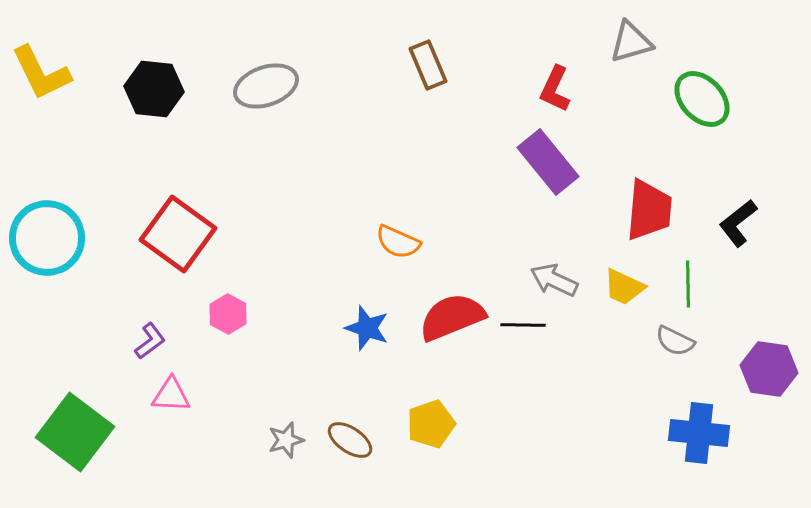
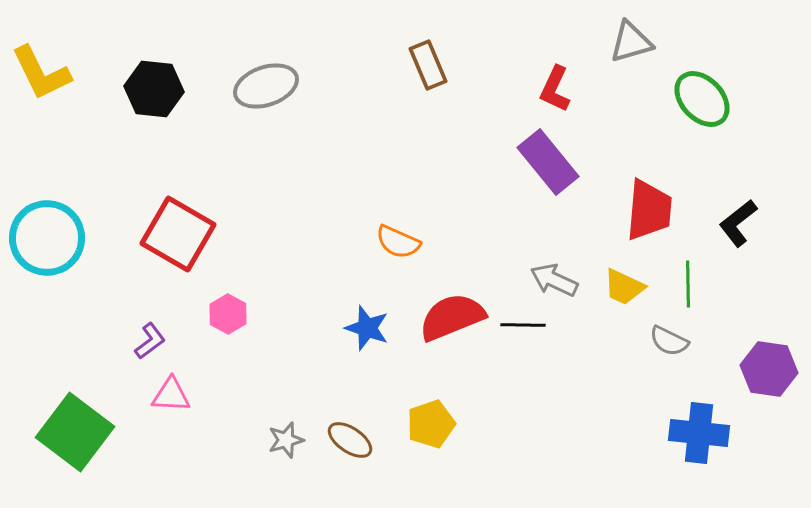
red square: rotated 6 degrees counterclockwise
gray semicircle: moved 6 px left
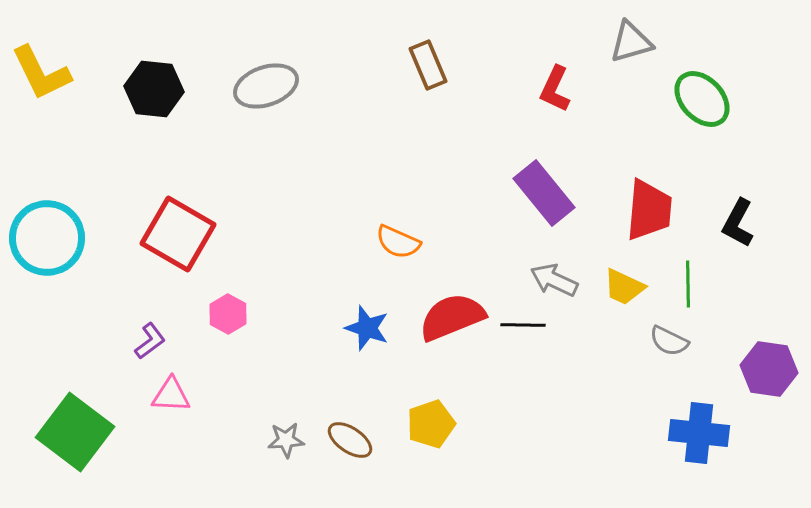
purple rectangle: moved 4 px left, 31 px down
black L-shape: rotated 24 degrees counterclockwise
gray star: rotated 12 degrees clockwise
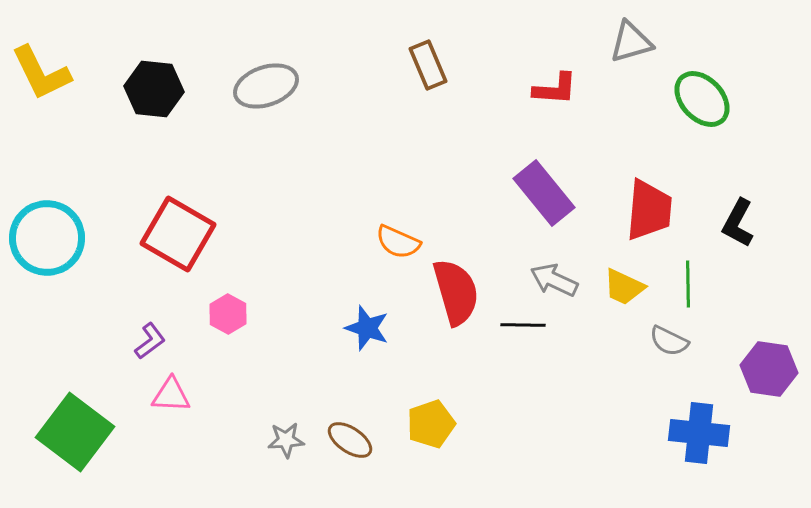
red L-shape: rotated 111 degrees counterclockwise
red semicircle: moved 4 px right, 25 px up; rotated 96 degrees clockwise
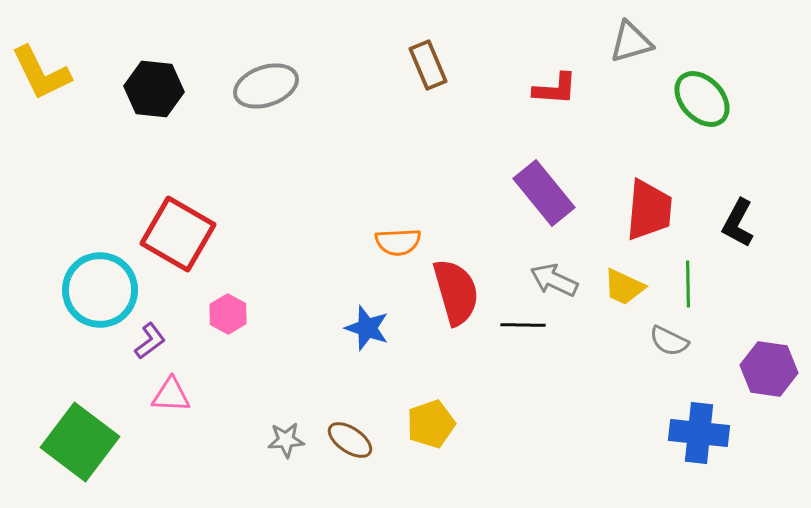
cyan circle: moved 53 px right, 52 px down
orange semicircle: rotated 27 degrees counterclockwise
green square: moved 5 px right, 10 px down
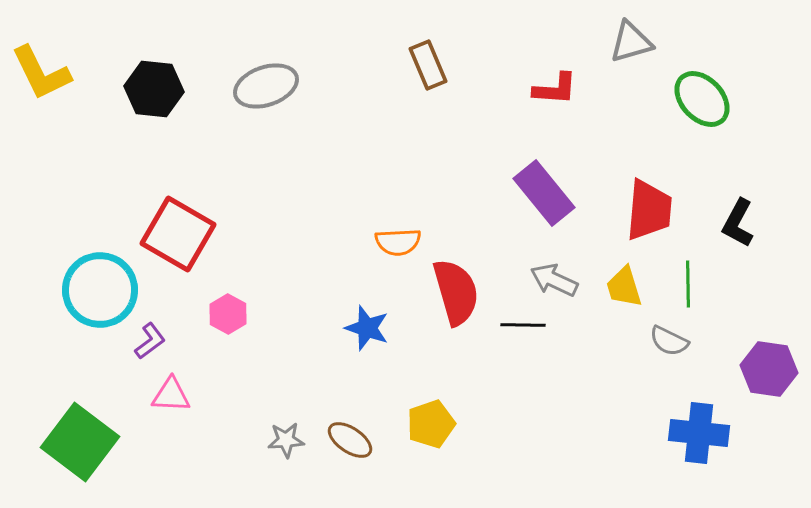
yellow trapezoid: rotated 48 degrees clockwise
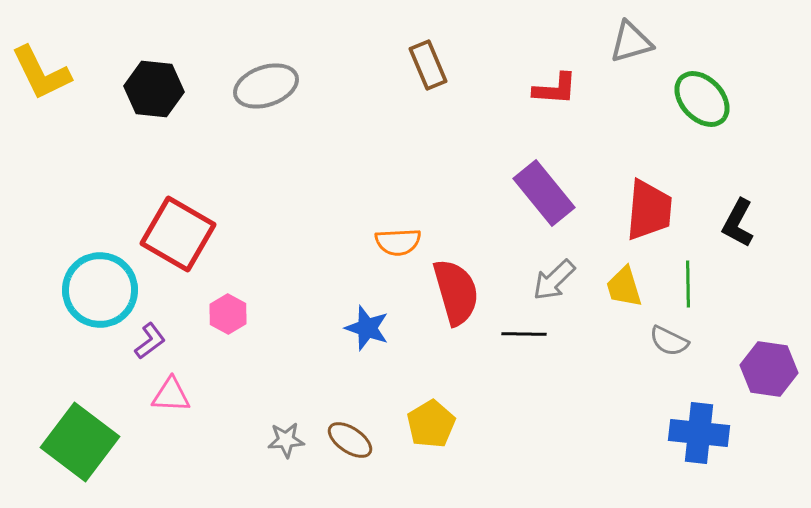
gray arrow: rotated 69 degrees counterclockwise
black line: moved 1 px right, 9 px down
yellow pentagon: rotated 12 degrees counterclockwise
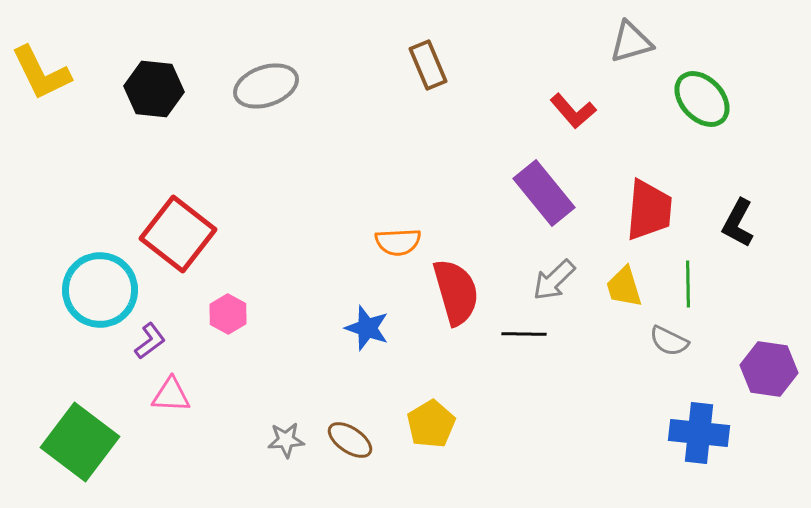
red L-shape: moved 18 px right, 22 px down; rotated 45 degrees clockwise
red square: rotated 8 degrees clockwise
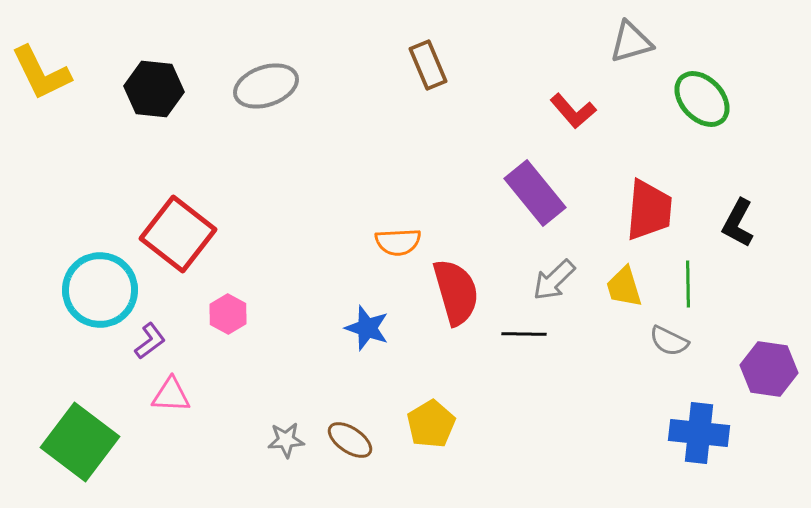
purple rectangle: moved 9 px left
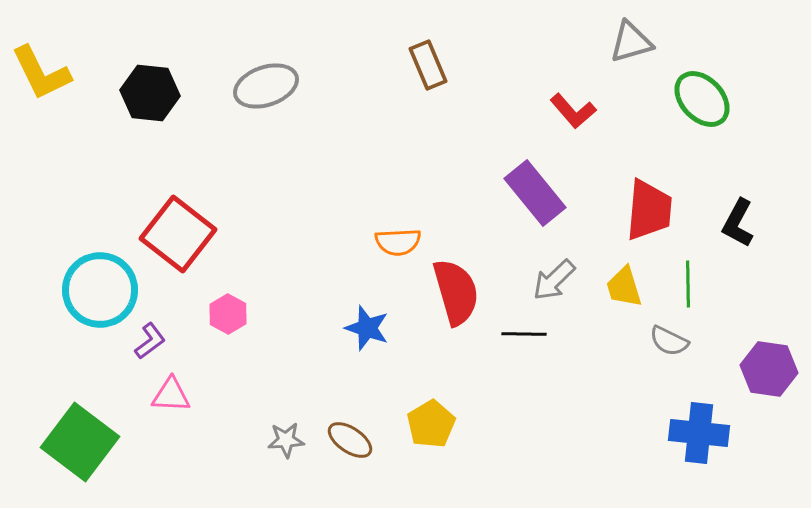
black hexagon: moved 4 px left, 4 px down
